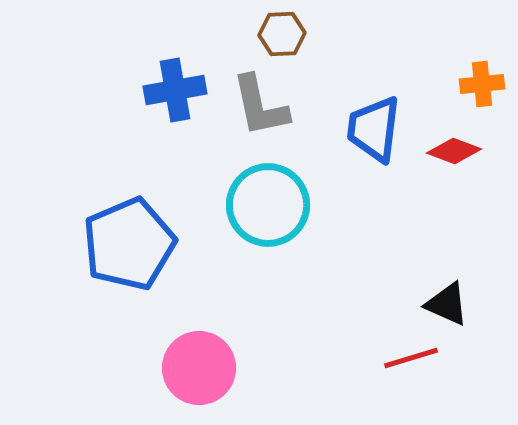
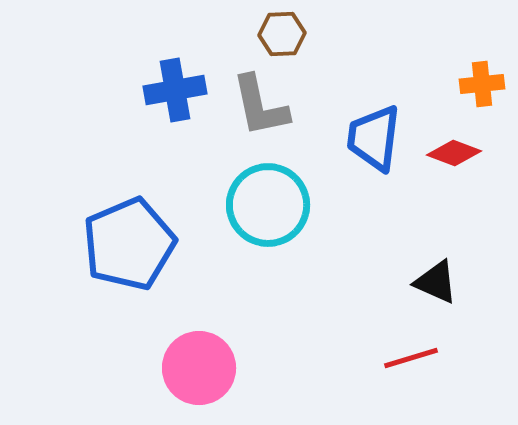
blue trapezoid: moved 9 px down
red diamond: moved 2 px down
black triangle: moved 11 px left, 22 px up
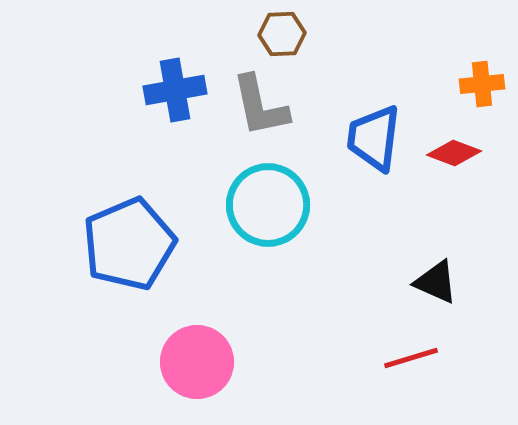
pink circle: moved 2 px left, 6 px up
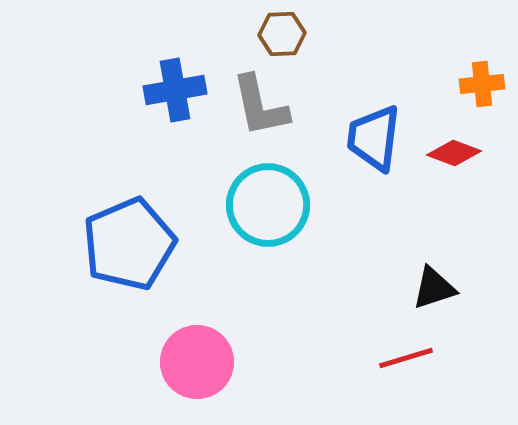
black triangle: moved 2 px left, 6 px down; rotated 42 degrees counterclockwise
red line: moved 5 px left
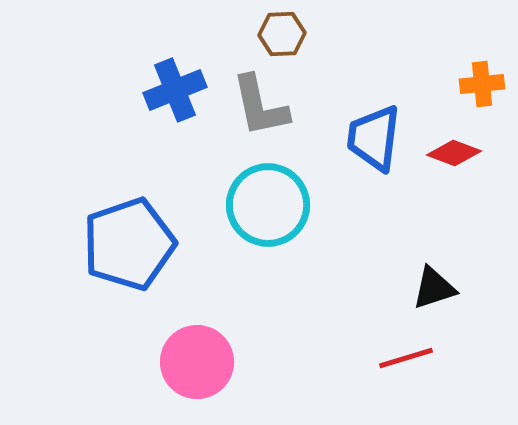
blue cross: rotated 12 degrees counterclockwise
blue pentagon: rotated 4 degrees clockwise
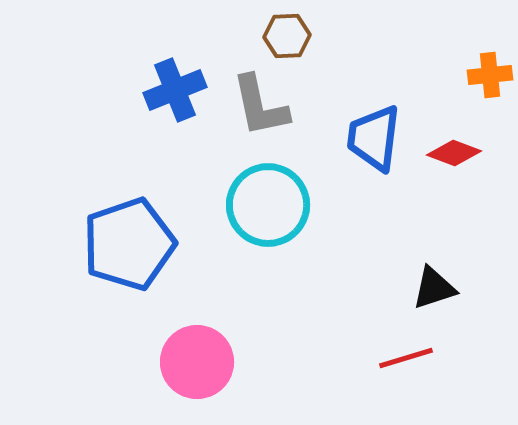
brown hexagon: moved 5 px right, 2 px down
orange cross: moved 8 px right, 9 px up
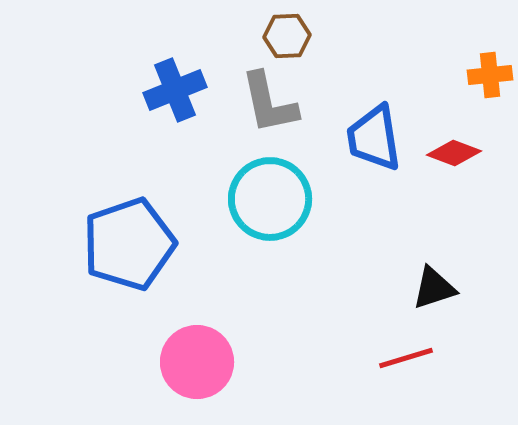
gray L-shape: moved 9 px right, 3 px up
blue trapezoid: rotated 16 degrees counterclockwise
cyan circle: moved 2 px right, 6 px up
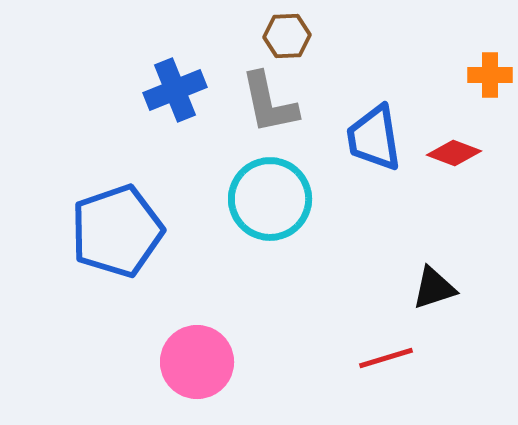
orange cross: rotated 6 degrees clockwise
blue pentagon: moved 12 px left, 13 px up
red line: moved 20 px left
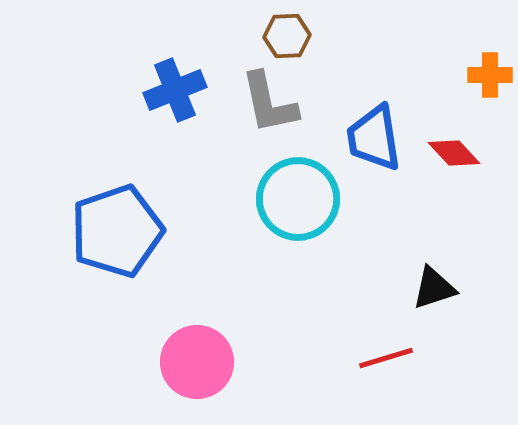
red diamond: rotated 26 degrees clockwise
cyan circle: moved 28 px right
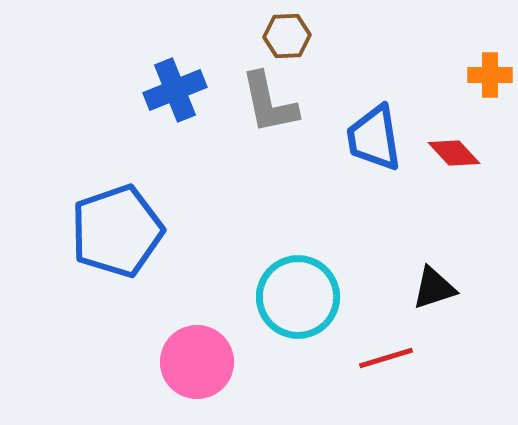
cyan circle: moved 98 px down
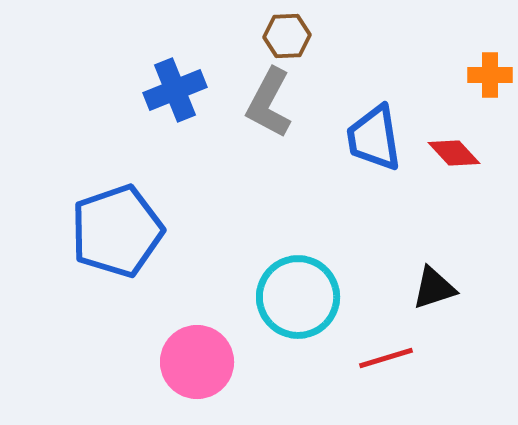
gray L-shape: rotated 40 degrees clockwise
